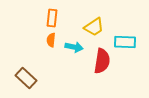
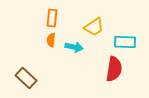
red semicircle: moved 12 px right, 8 px down
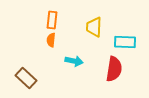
orange rectangle: moved 2 px down
yellow trapezoid: rotated 125 degrees clockwise
cyan arrow: moved 14 px down
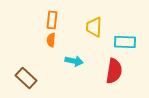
red semicircle: moved 2 px down
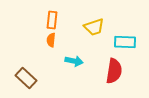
yellow trapezoid: rotated 110 degrees counterclockwise
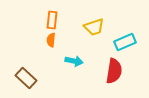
cyan rectangle: rotated 25 degrees counterclockwise
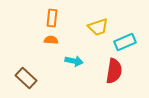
orange rectangle: moved 2 px up
yellow trapezoid: moved 4 px right
orange semicircle: rotated 88 degrees clockwise
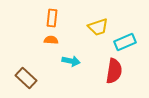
cyan arrow: moved 3 px left
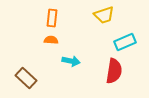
yellow trapezoid: moved 6 px right, 12 px up
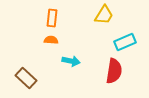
yellow trapezoid: rotated 40 degrees counterclockwise
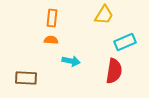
brown rectangle: rotated 40 degrees counterclockwise
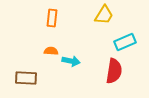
orange semicircle: moved 11 px down
